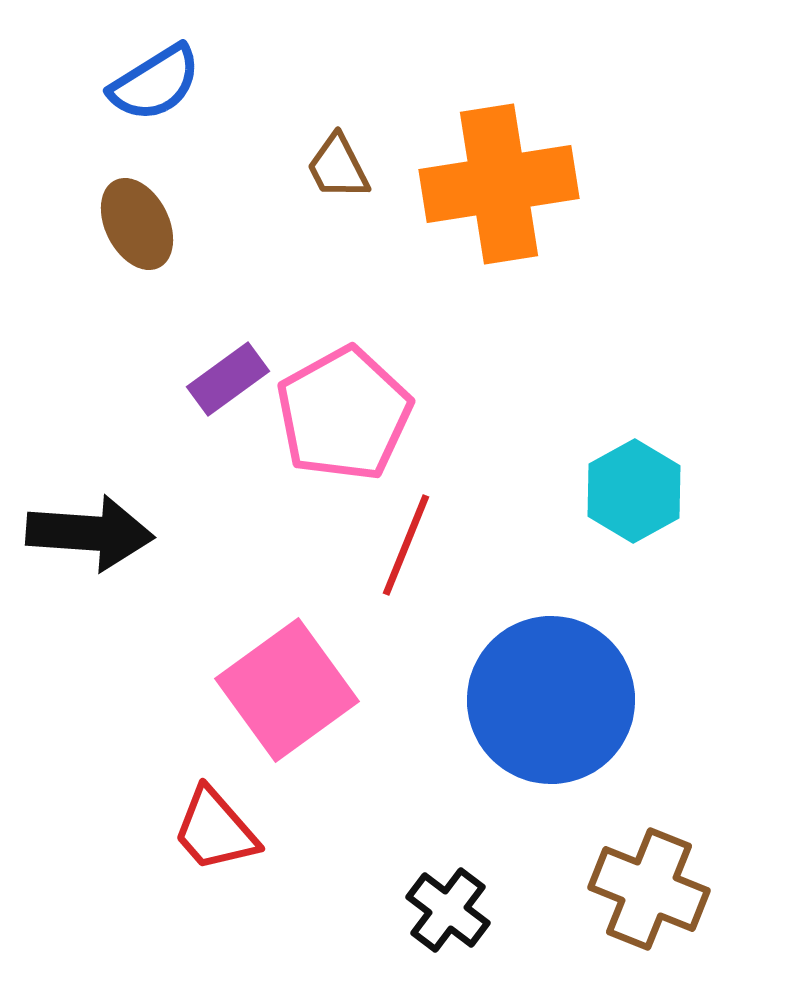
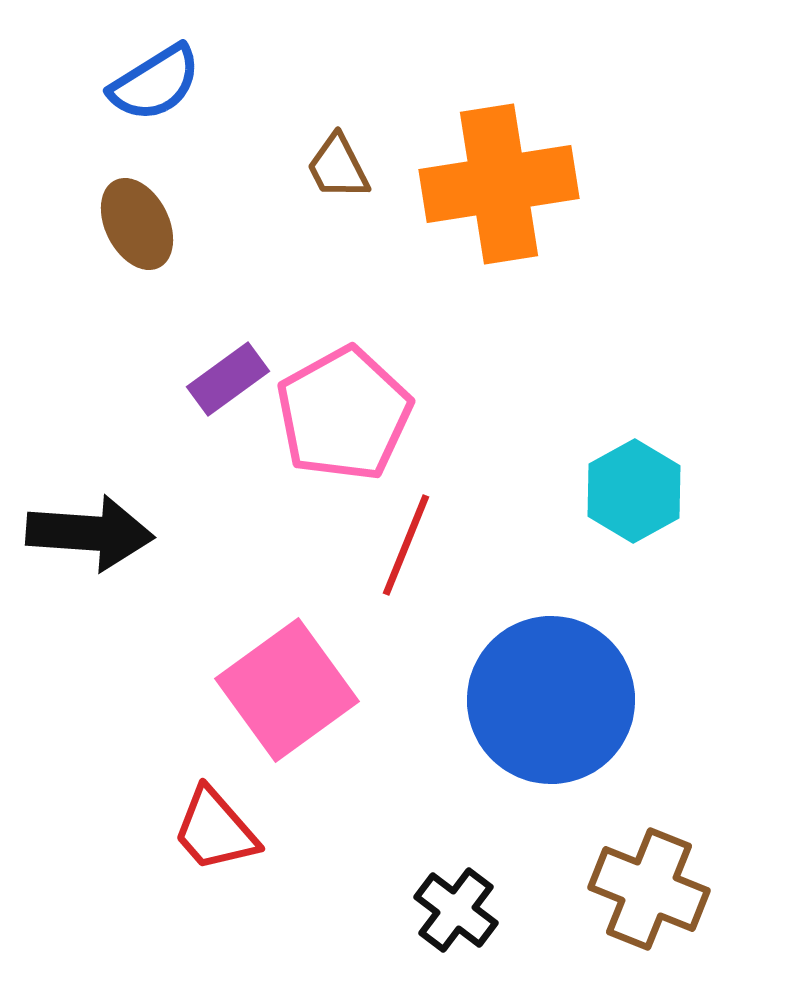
black cross: moved 8 px right
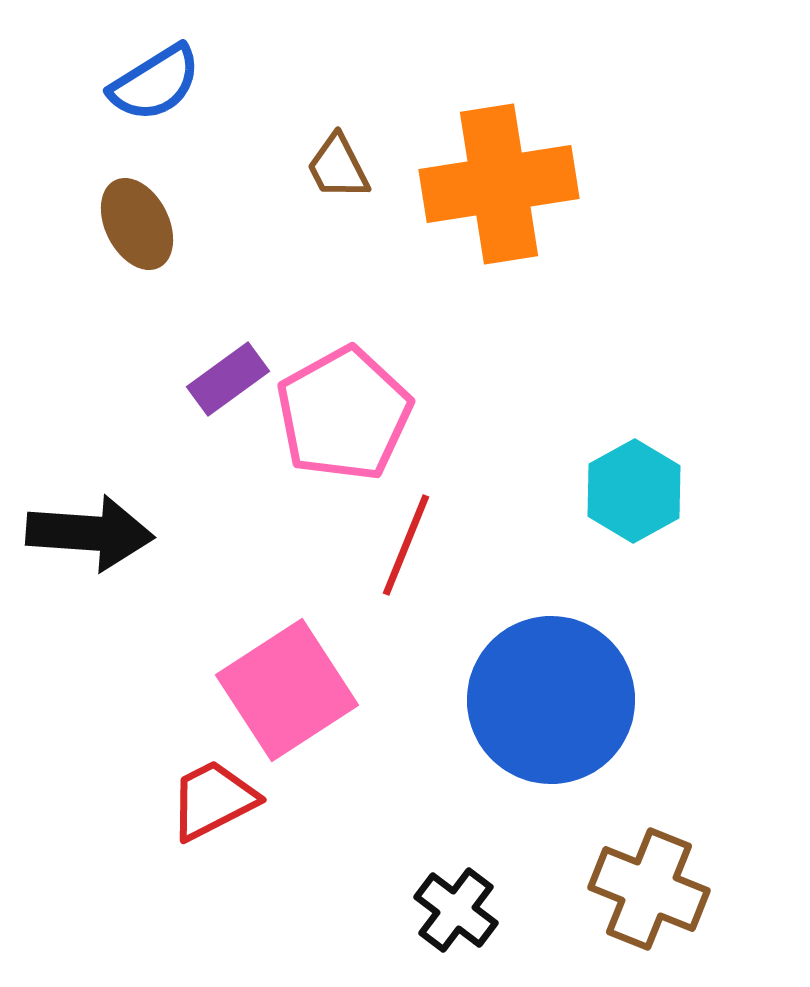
pink square: rotated 3 degrees clockwise
red trapezoid: moved 2 px left, 30 px up; rotated 104 degrees clockwise
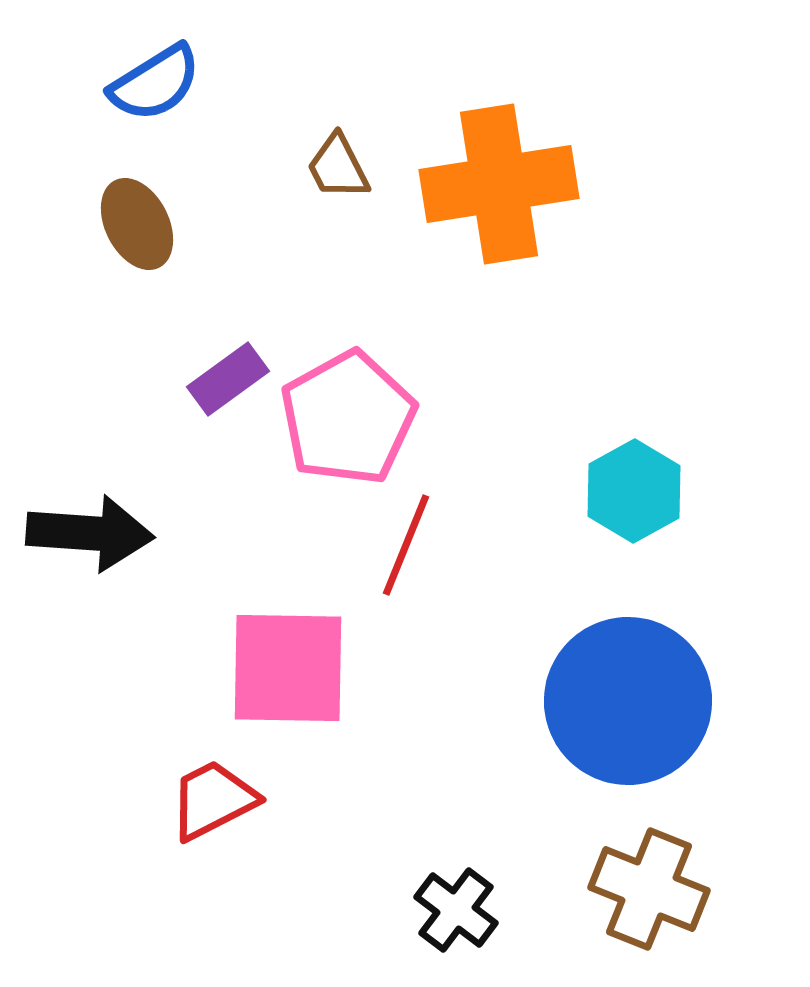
pink pentagon: moved 4 px right, 4 px down
pink square: moved 1 px right, 22 px up; rotated 34 degrees clockwise
blue circle: moved 77 px right, 1 px down
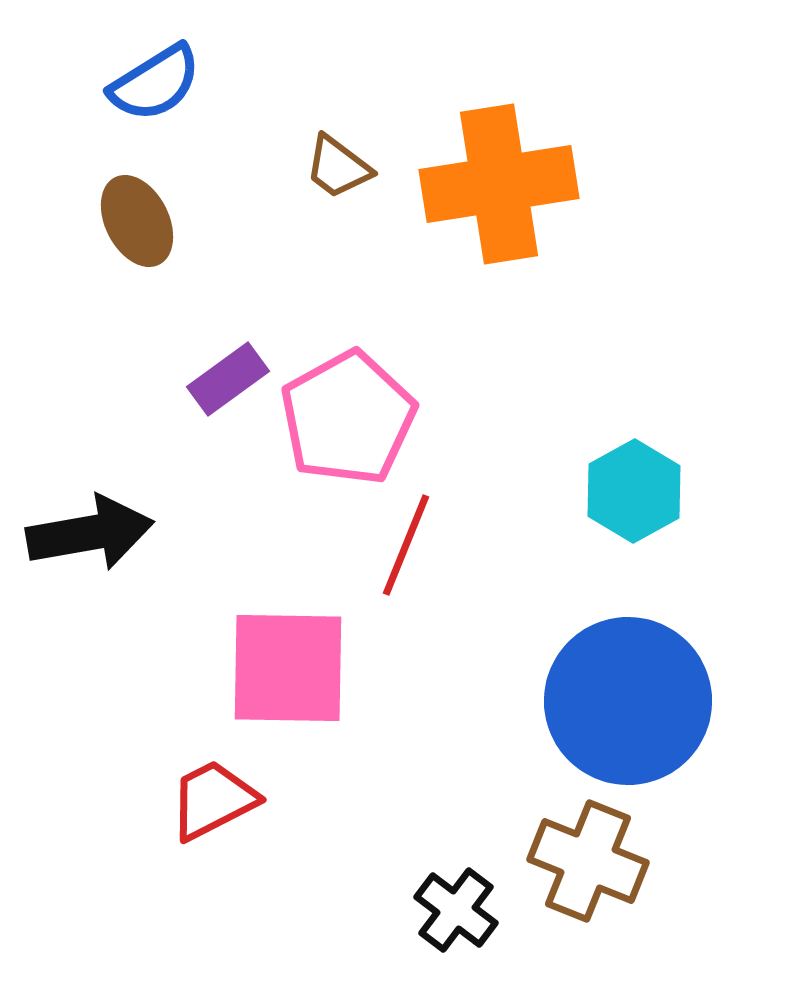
brown trapezoid: rotated 26 degrees counterclockwise
brown ellipse: moved 3 px up
black arrow: rotated 14 degrees counterclockwise
brown cross: moved 61 px left, 28 px up
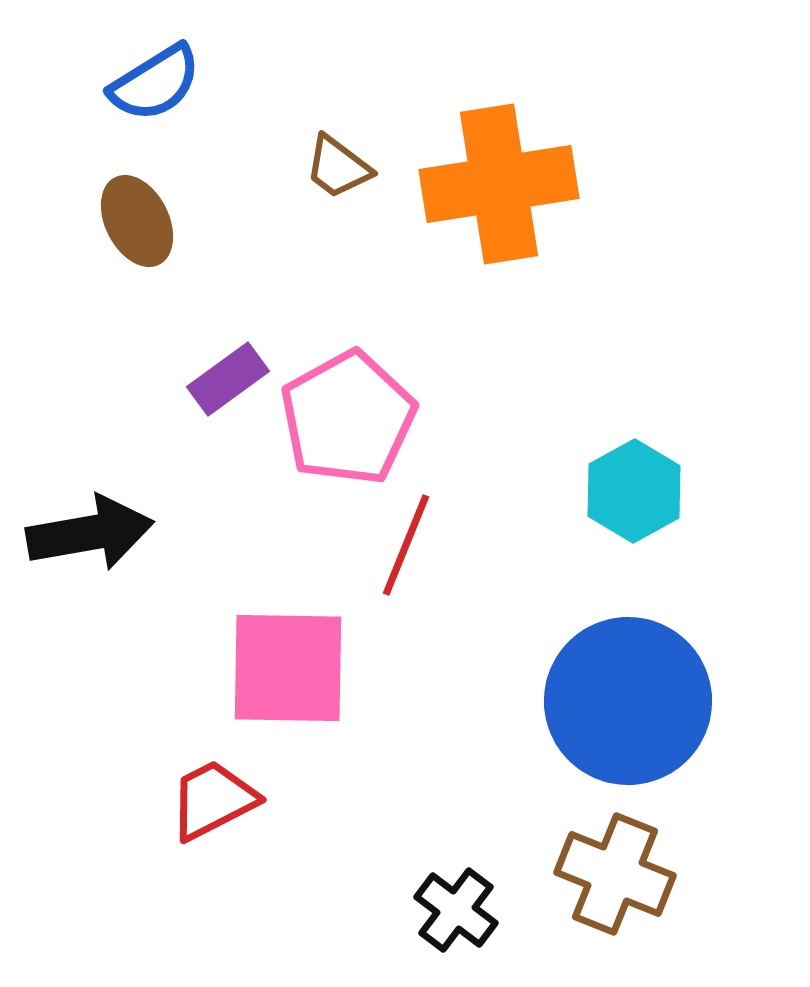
brown cross: moved 27 px right, 13 px down
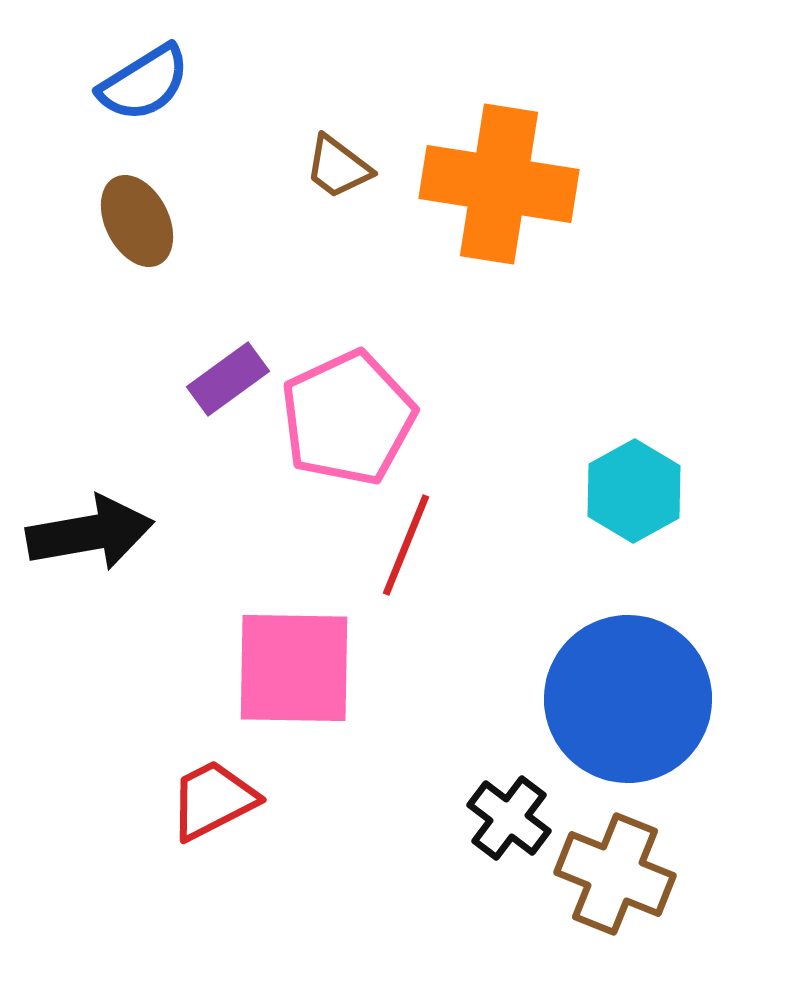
blue semicircle: moved 11 px left
orange cross: rotated 18 degrees clockwise
pink pentagon: rotated 4 degrees clockwise
pink square: moved 6 px right
blue circle: moved 2 px up
black cross: moved 53 px right, 92 px up
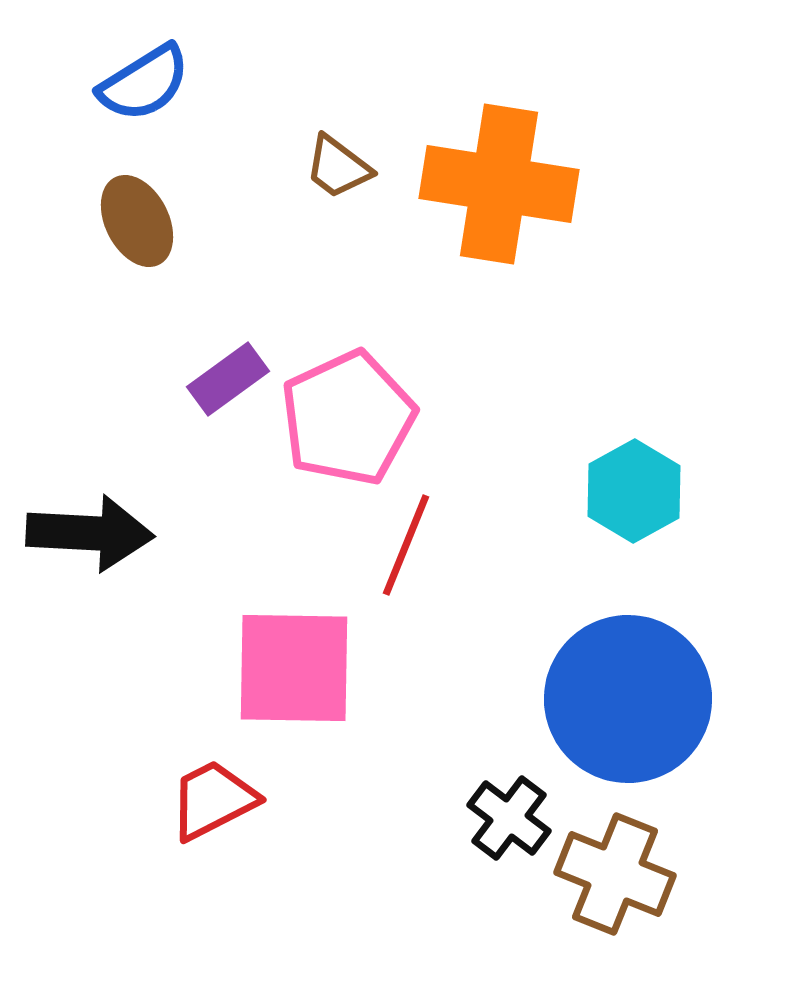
black arrow: rotated 13 degrees clockwise
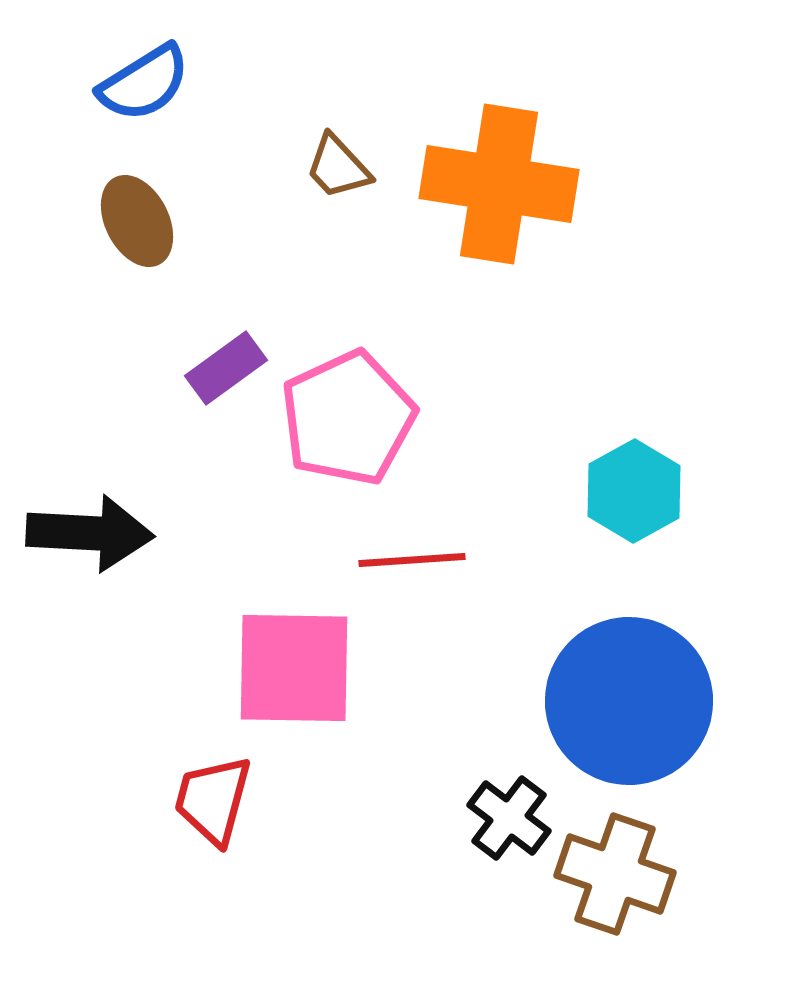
brown trapezoid: rotated 10 degrees clockwise
purple rectangle: moved 2 px left, 11 px up
red line: moved 6 px right, 15 px down; rotated 64 degrees clockwise
blue circle: moved 1 px right, 2 px down
red trapezoid: rotated 48 degrees counterclockwise
brown cross: rotated 3 degrees counterclockwise
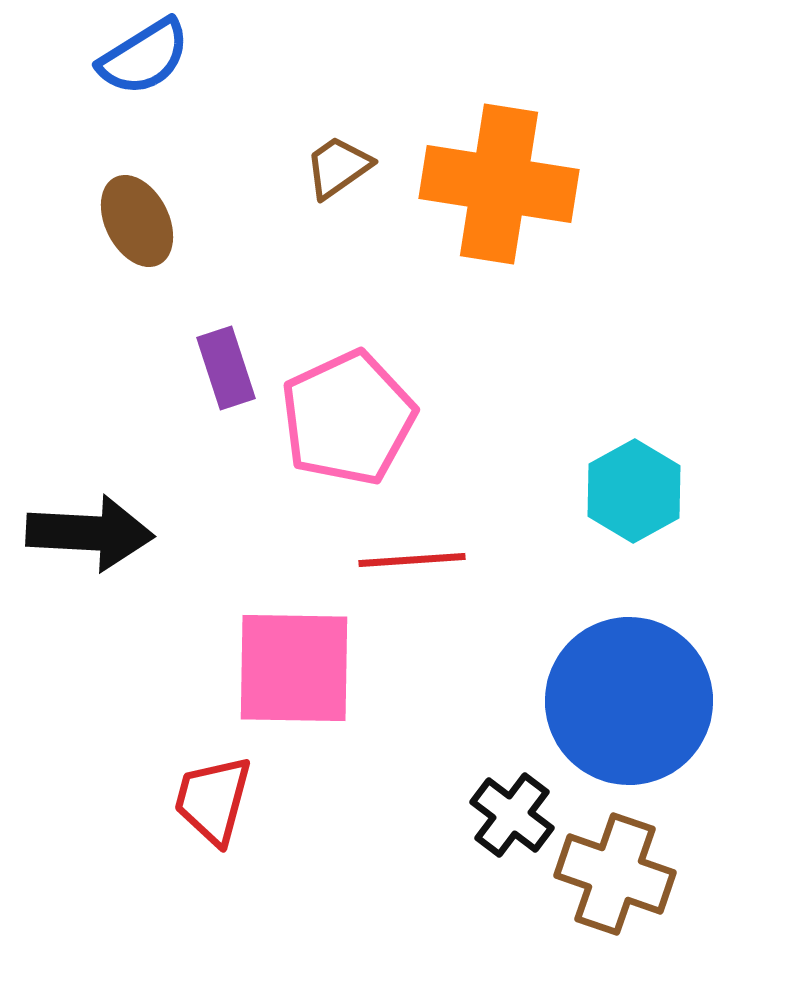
blue semicircle: moved 26 px up
brown trapezoid: rotated 98 degrees clockwise
purple rectangle: rotated 72 degrees counterclockwise
black cross: moved 3 px right, 3 px up
